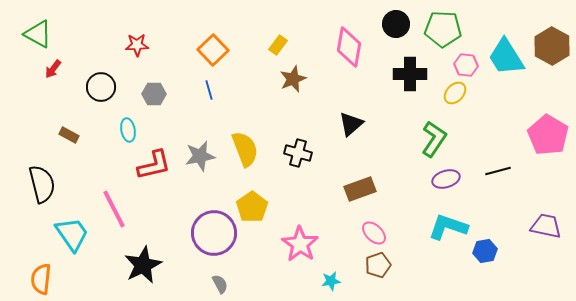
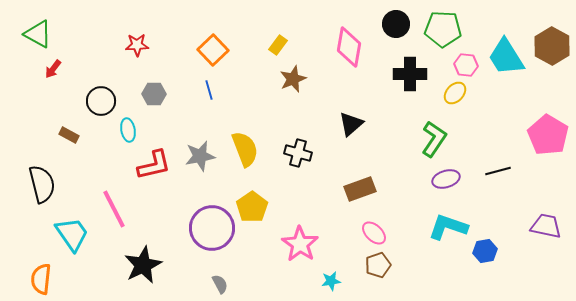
black circle at (101, 87): moved 14 px down
purple circle at (214, 233): moved 2 px left, 5 px up
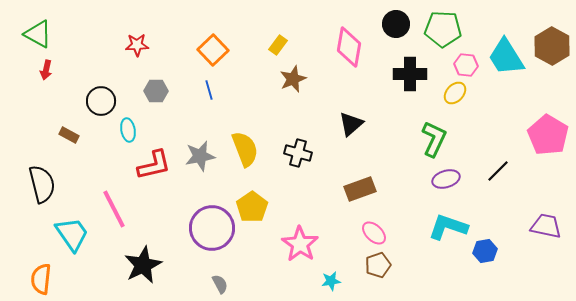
red arrow at (53, 69): moved 7 px left, 1 px down; rotated 24 degrees counterclockwise
gray hexagon at (154, 94): moved 2 px right, 3 px up
green L-shape at (434, 139): rotated 9 degrees counterclockwise
black line at (498, 171): rotated 30 degrees counterclockwise
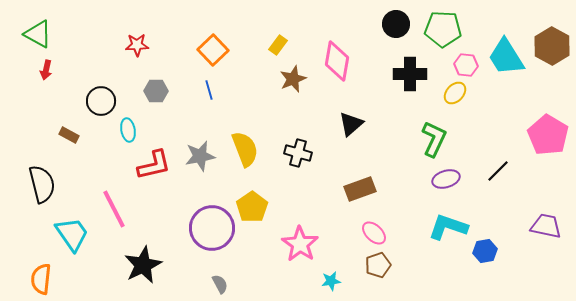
pink diamond at (349, 47): moved 12 px left, 14 px down
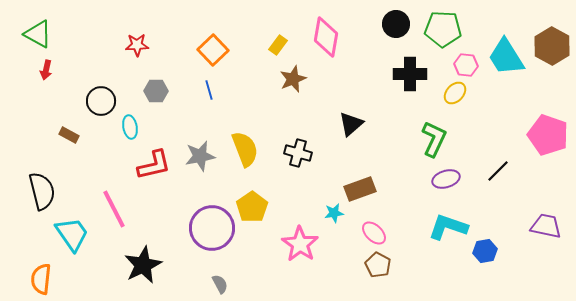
pink diamond at (337, 61): moved 11 px left, 24 px up
cyan ellipse at (128, 130): moved 2 px right, 3 px up
pink pentagon at (548, 135): rotated 12 degrees counterclockwise
black semicircle at (42, 184): moved 7 px down
brown pentagon at (378, 265): rotated 25 degrees counterclockwise
cyan star at (331, 281): moved 3 px right, 68 px up
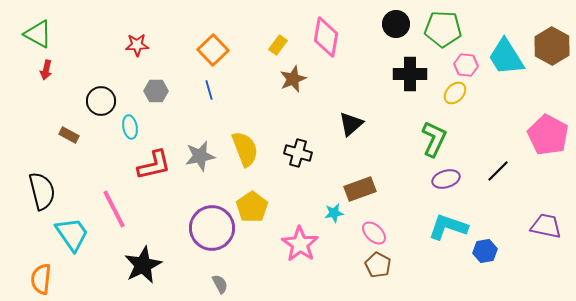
pink pentagon at (548, 135): rotated 9 degrees clockwise
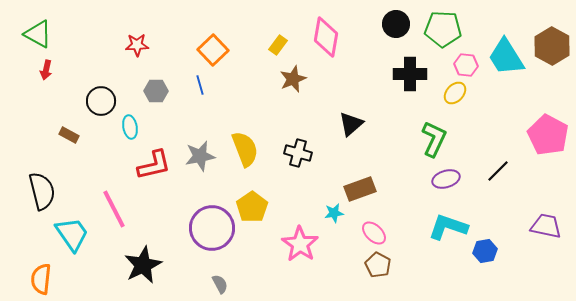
blue line at (209, 90): moved 9 px left, 5 px up
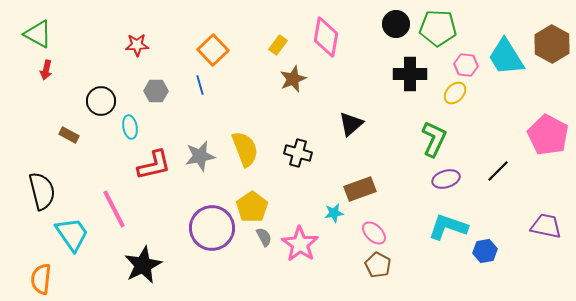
green pentagon at (443, 29): moved 5 px left, 1 px up
brown hexagon at (552, 46): moved 2 px up
gray semicircle at (220, 284): moved 44 px right, 47 px up
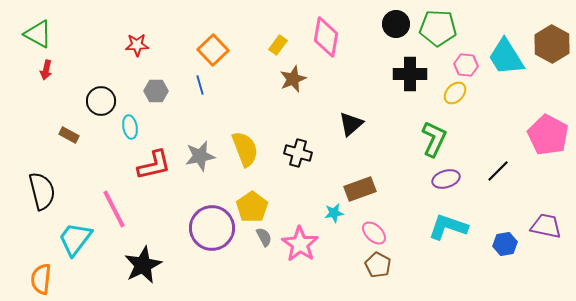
cyan trapezoid at (72, 234): moved 3 px right, 5 px down; rotated 108 degrees counterclockwise
blue hexagon at (485, 251): moved 20 px right, 7 px up
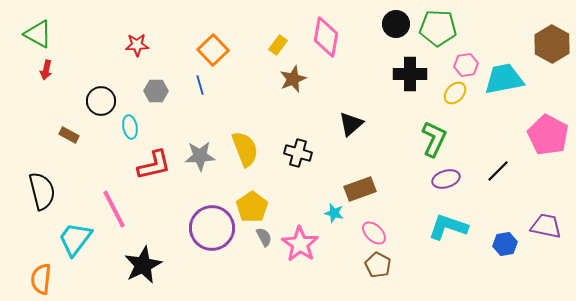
cyan trapezoid at (506, 57): moved 2 px left, 22 px down; rotated 111 degrees clockwise
pink hexagon at (466, 65): rotated 15 degrees counterclockwise
gray star at (200, 156): rotated 8 degrees clockwise
cyan star at (334, 213): rotated 24 degrees clockwise
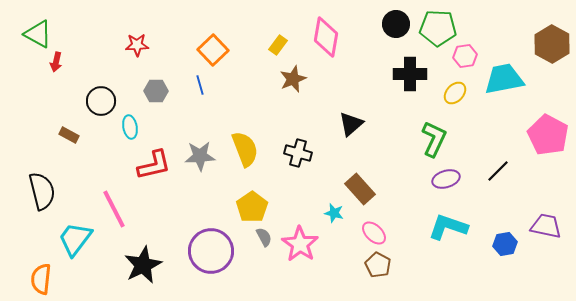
pink hexagon at (466, 65): moved 1 px left, 9 px up
red arrow at (46, 70): moved 10 px right, 8 px up
brown rectangle at (360, 189): rotated 68 degrees clockwise
purple circle at (212, 228): moved 1 px left, 23 px down
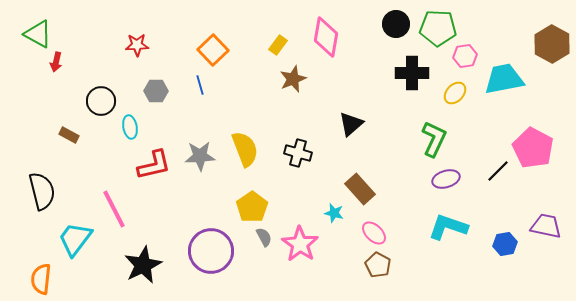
black cross at (410, 74): moved 2 px right, 1 px up
pink pentagon at (548, 135): moved 15 px left, 13 px down
